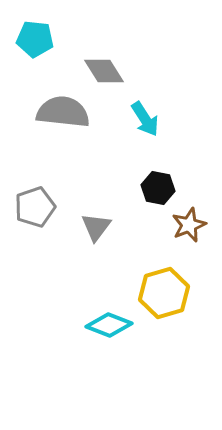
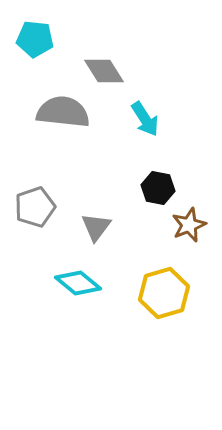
cyan diamond: moved 31 px left, 42 px up; rotated 18 degrees clockwise
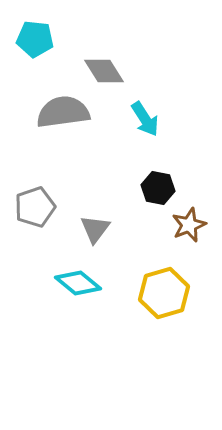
gray semicircle: rotated 14 degrees counterclockwise
gray triangle: moved 1 px left, 2 px down
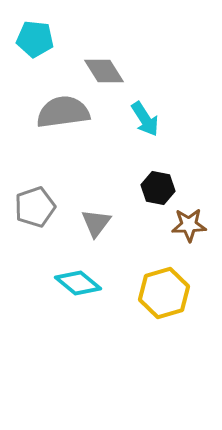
brown star: rotated 20 degrees clockwise
gray triangle: moved 1 px right, 6 px up
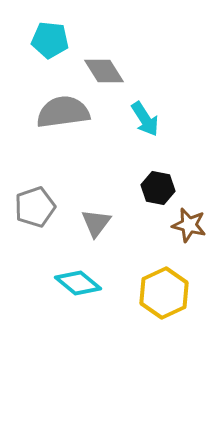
cyan pentagon: moved 15 px right, 1 px down
brown star: rotated 16 degrees clockwise
yellow hexagon: rotated 9 degrees counterclockwise
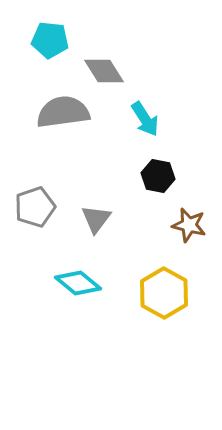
black hexagon: moved 12 px up
gray triangle: moved 4 px up
yellow hexagon: rotated 6 degrees counterclockwise
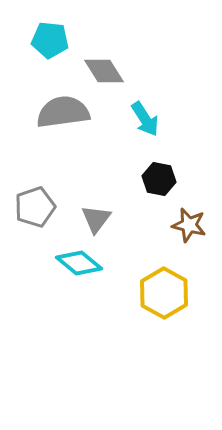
black hexagon: moved 1 px right, 3 px down
cyan diamond: moved 1 px right, 20 px up
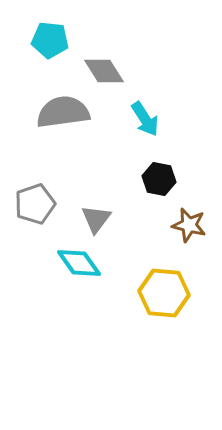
gray pentagon: moved 3 px up
cyan diamond: rotated 15 degrees clockwise
yellow hexagon: rotated 24 degrees counterclockwise
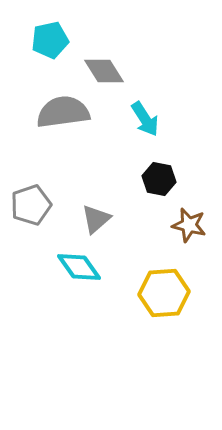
cyan pentagon: rotated 18 degrees counterclockwise
gray pentagon: moved 4 px left, 1 px down
gray triangle: rotated 12 degrees clockwise
cyan diamond: moved 4 px down
yellow hexagon: rotated 9 degrees counterclockwise
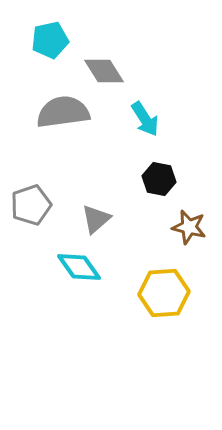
brown star: moved 2 px down
